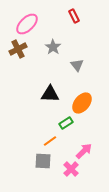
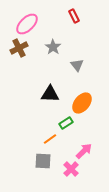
brown cross: moved 1 px right, 1 px up
orange line: moved 2 px up
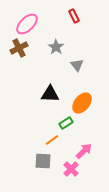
gray star: moved 3 px right
orange line: moved 2 px right, 1 px down
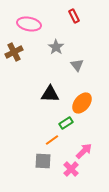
pink ellipse: moved 2 px right; rotated 55 degrees clockwise
brown cross: moved 5 px left, 4 px down
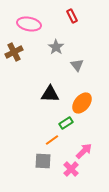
red rectangle: moved 2 px left
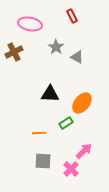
pink ellipse: moved 1 px right
gray triangle: moved 8 px up; rotated 24 degrees counterclockwise
orange line: moved 13 px left, 7 px up; rotated 32 degrees clockwise
